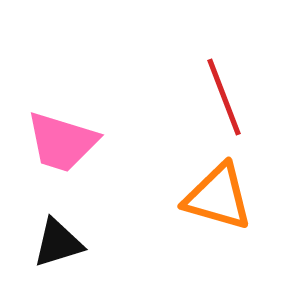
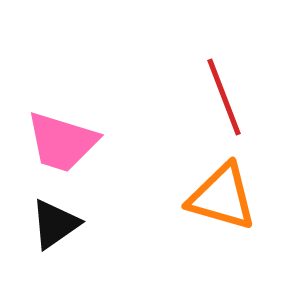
orange triangle: moved 4 px right
black triangle: moved 3 px left, 19 px up; rotated 18 degrees counterclockwise
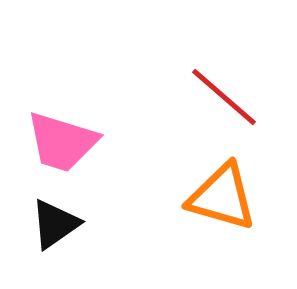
red line: rotated 28 degrees counterclockwise
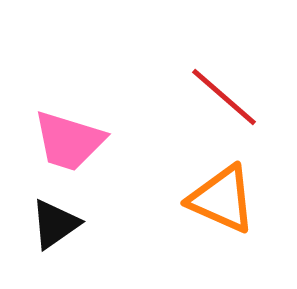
pink trapezoid: moved 7 px right, 1 px up
orange triangle: moved 2 px down; rotated 8 degrees clockwise
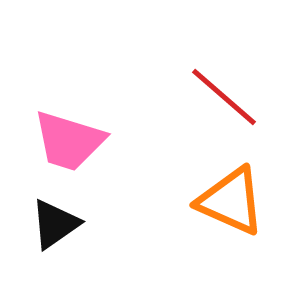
orange triangle: moved 9 px right, 2 px down
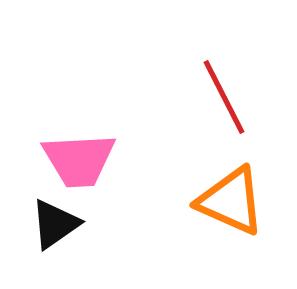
red line: rotated 22 degrees clockwise
pink trapezoid: moved 10 px right, 19 px down; rotated 20 degrees counterclockwise
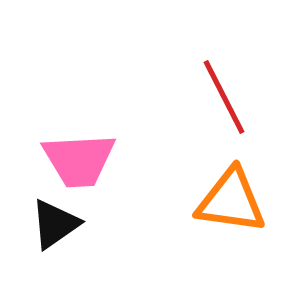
orange triangle: rotated 16 degrees counterclockwise
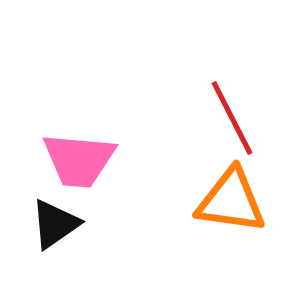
red line: moved 8 px right, 21 px down
pink trapezoid: rotated 8 degrees clockwise
